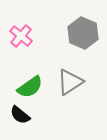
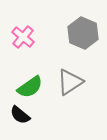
pink cross: moved 2 px right, 1 px down
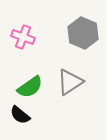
pink cross: rotated 20 degrees counterclockwise
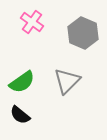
pink cross: moved 9 px right, 15 px up; rotated 15 degrees clockwise
gray triangle: moved 3 px left, 1 px up; rotated 12 degrees counterclockwise
green semicircle: moved 8 px left, 5 px up
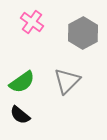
gray hexagon: rotated 8 degrees clockwise
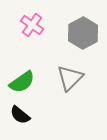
pink cross: moved 3 px down
gray triangle: moved 3 px right, 3 px up
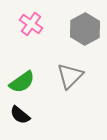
pink cross: moved 1 px left, 1 px up
gray hexagon: moved 2 px right, 4 px up
gray triangle: moved 2 px up
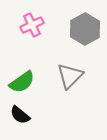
pink cross: moved 1 px right, 1 px down; rotated 30 degrees clockwise
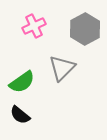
pink cross: moved 2 px right, 1 px down
gray triangle: moved 8 px left, 8 px up
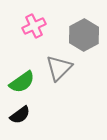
gray hexagon: moved 1 px left, 6 px down
gray triangle: moved 3 px left
black semicircle: rotated 75 degrees counterclockwise
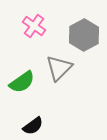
pink cross: rotated 30 degrees counterclockwise
black semicircle: moved 13 px right, 11 px down
